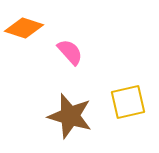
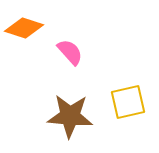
brown star: rotated 12 degrees counterclockwise
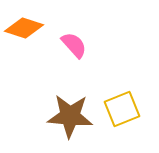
pink semicircle: moved 4 px right, 7 px up
yellow square: moved 6 px left, 7 px down; rotated 9 degrees counterclockwise
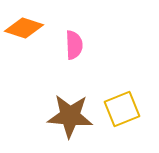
pink semicircle: rotated 40 degrees clockwise
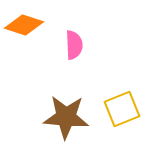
orange diamond: moved 3 px up
brown star: moved 4 px left, 1 px down
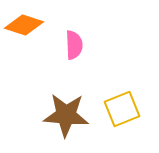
brown star: moved 2 px up
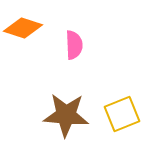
orange diamond: moved 1 px left, 3 px down
yellow square: moved 5 px down
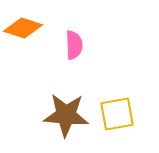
yellow square: moved 5 px left; rotated 12 degrees clockwise
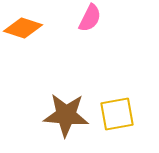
pink semicircle: moved 16 px right, 27 px up; rotated 28 degrees clockwise
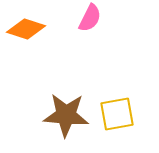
orange diamond: moved 3 px right, 1 px down
